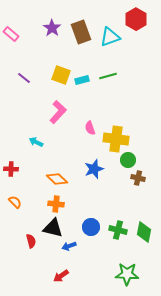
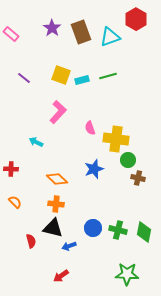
blue circle: moved 2 px right, 1 px down
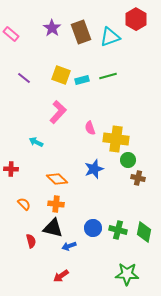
orange semicircle: moved 9 px right, 2 px down
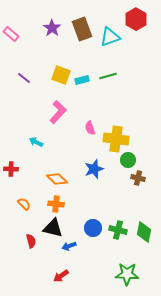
brown rectangle: moved 1 px right, 3 px up
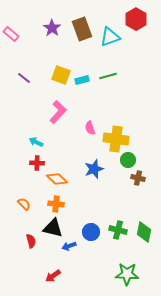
red cross: moved 26 px right, 6 px up
blue circle: moved 2 px left, 4 px down
red arrow: moved 8 px left
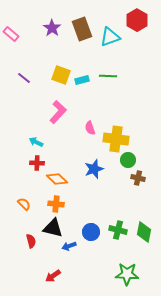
red hexagon: moved 1 px right, 1 px down
green line: rotated 18 degrees clockwise
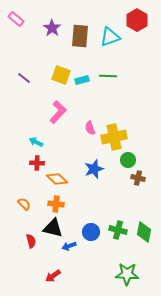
brown rectangle: moved 2 px left, 7 px down; rotated 25 degrees clockwise
pink rectangle: moved 5 px right, 15 px up
yellow cross: moved 2 px left, 2 px up; rotated 20 degrees counterclockwise
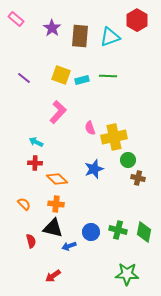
red cross: moved 2 px left
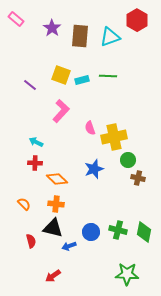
purple line: moved 6 px right, 7 px down
pink L-shape: moved 3 px right, 1 px up
